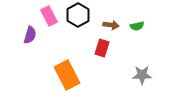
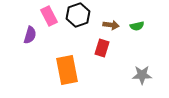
black hexagon: rotated 10 degrees clockwise
orange rectangle: moved 5 px up; rotated 16 degrees clockwise
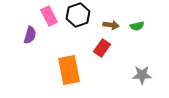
red rectangle: rotated 18 degrees clockwise
orange rectangle: moved 2 px right
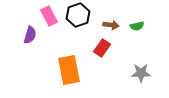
gray star: moved 1 px left, 2 px up
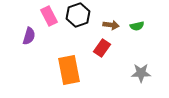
purple semicircle: moved 1 px left, 1 px down
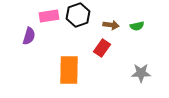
pink rectangle: rotated 72 degrees counterclockwise
orange rectangle: rotated 12 degrees clockwise
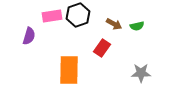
pink rectangle: moved 3 px right
brown arrow: moved 3 px right, 1 px up; rotated 21 degrees clockwise
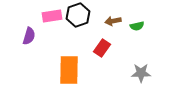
brown arrow: moved 1 px left, 3 px up; rotated 140 degrees clockwise
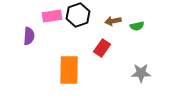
purple semicircle: rotated 12 degrees counterclockwise
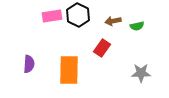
black hexagon: rotated 15 degrees counterclockwise
purple semicircle: moved 28 px down
